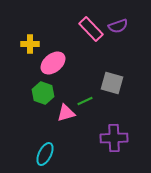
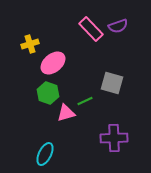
yellow cross: rotated 18 degrees counterclockwise
green hexagon: moved 5 px right
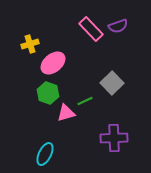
gray square: rotated 30 degrees clockwise
